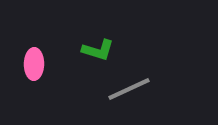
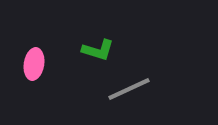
pink ellipse: rotated 8 degrees clockwise
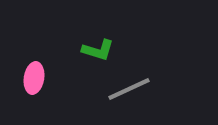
pink ellipse: moved 14 px down
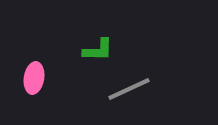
green L-shape: rotated 16 degrees counterclockwise
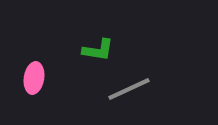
green L-shape: rotated 8 degrees clockwise
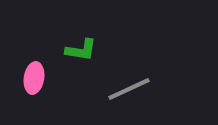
green L-shape: moved 17 px left
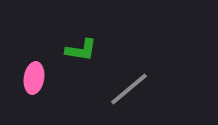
gray line: rotated 15 degrees counterclockwise
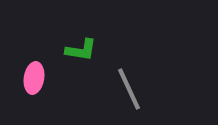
gray line: rotated 75 degrees counterclockwise
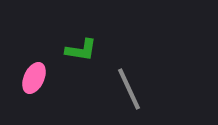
pink ellipse: rotated 16 degrees clockwise
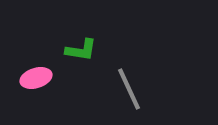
pink ellipse: moved 2 px right; rotated 48 degrees clockwise
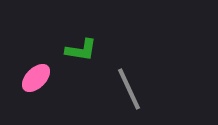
pink ellipse: rotated 28 degrees counterclockwise
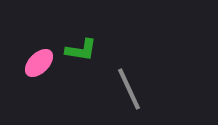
pink ellipse: moved 3 px right, 15 px up
